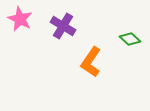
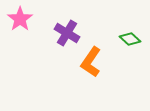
pink star: rotated 10 degrees clockwise
purple cross: moved 4 px right, 7 px down
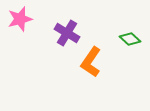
pink star: rotated 20 degrees clockwise
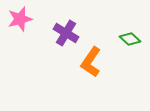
purple cross: moved 1 px left
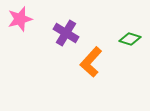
green diamond: rotated 25 degrees counterclockwise
orange L-shape: rotated 8 degrees clockwise
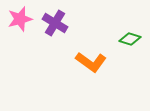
purple cross: moved 11 px left, 10 px up
orange L-shape: rotated 96 degrees counterclockwise
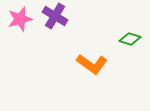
purple cross: moved 7 px up
orange L-shape: moved 1 px right, 2 px down
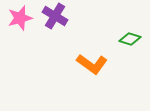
pink star: moved 1 px up
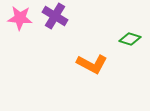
pink star: rotated 20 degrees clockwise
orange L-shape: rotated 8 degrees counterclockwise
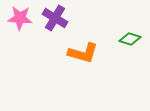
purple cross: moved 2 px down
orange L-shape: moved 9 px left, 11 px up; rotated 12 degrees counterclockwise
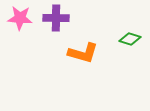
purple cross: moved 1 px right; rotated 30 degrees counterclockwise
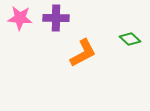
green diamond: rotated 25 degrees clockwise
orange L-shape: rotated 44 degrees counterclockwise
